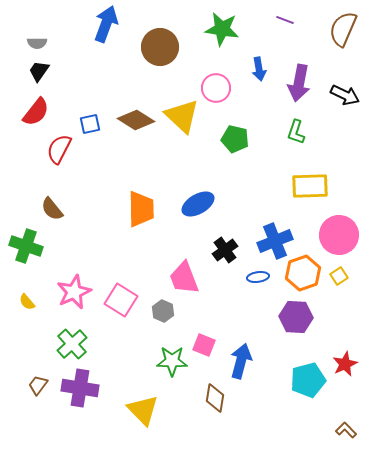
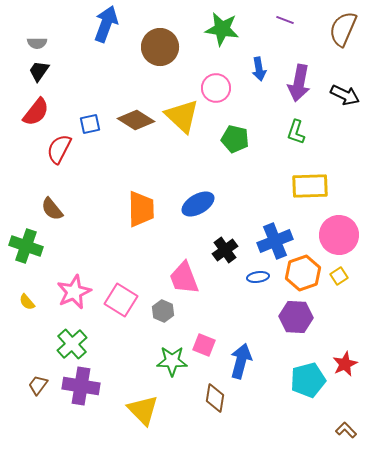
purple cross at (80, 388): moved 1 px right, 2 px up
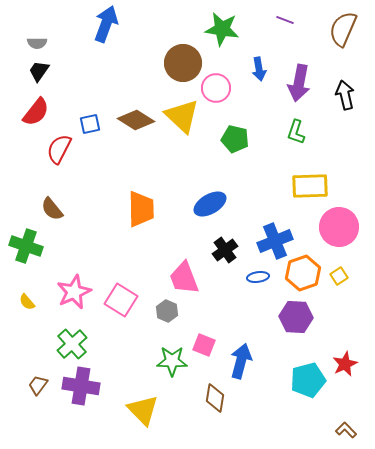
brown circle at (160, 47): moved 23 px right, 16 px down
black arrow at (345, 95): rotated 128 degrees counterclockwise
blue ellipse at (198, 204): moved 12 px right
pink circle at (339, 235): moved 8 px up
gray hexagon at (163, 311): moved 4 px right
